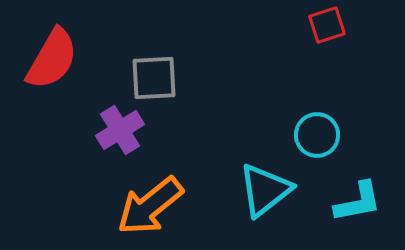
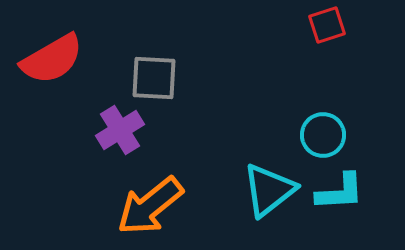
red semicircle: rotated 30 degrees clockwise
gray square: rotated 6 degrees clockwise
cyan circle: moved 6 px right
cyan triangle: moved 4 px right
cyan L-shape: moved 18 px left, 10 px up; rotated 8 degrees clockwise
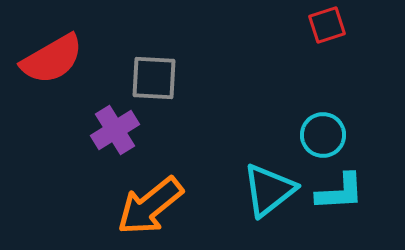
purple cross: moved 5 px left
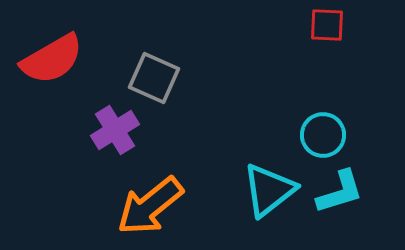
red square: rotated 21 degrees clockwise
gray square: rotated 21 degrees clockwise
cyan L-shape: rotated 14 degrees counterclockwise
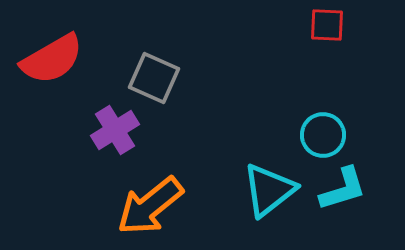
cyan L-shape: moved 3 px right, 3 px up
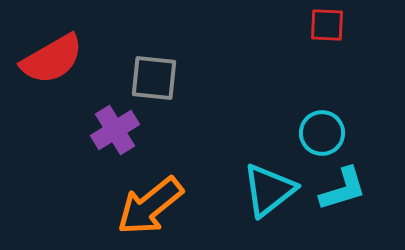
gray square: rotated 18 degrees counterclockwise
cyan circle: moved 1 px left, 2 px up
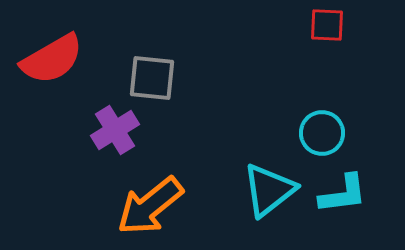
gray square: moved 2 px left
cyan L-shape: moved 5 px down; rotated 10 degrees clockwise
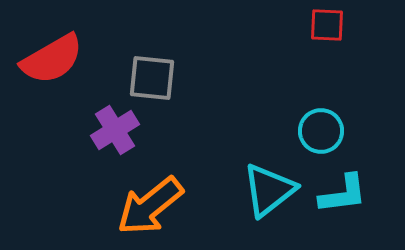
cyan circle: moved 1 px left, 2 px up
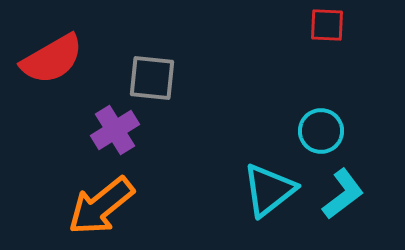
cyan L-shape: rotated 30 degrees counterclockwise
orange arrow: moved 49 px left
